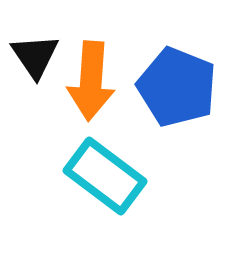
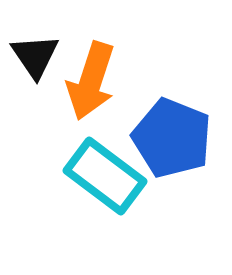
orange arrow: rotated 14 degrees clockwise
blue pentagon: moved 5 px left, 51 px down
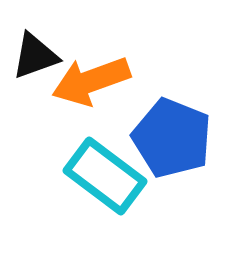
black triangle: rotated 44 degrees clockwise
orange arrow: rotated 52 degrees clockwise
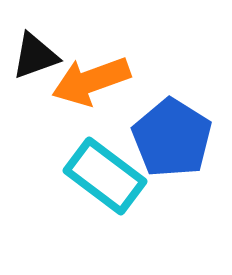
blue pentagon: rotated 10 degrees clockwise
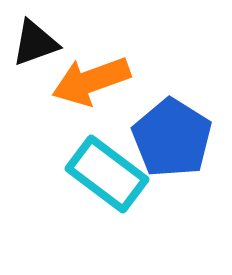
black triangle: moved 13 px up
cyan rectangle: moved 2 px right, 2 px up
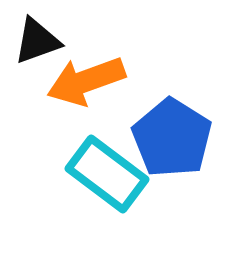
black triangle: moved 2 px right, 2 px up
orange arrow: moved 5 px left
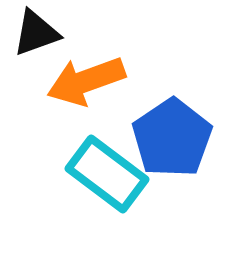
black triangle: moved 1 px left, 8 px up
blue pentagon: rotated 6 degrees clockwise
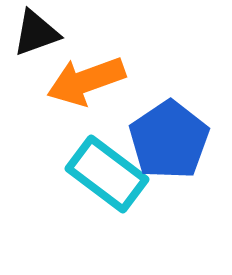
blue pentagon: moved 3 px left, 2 px down
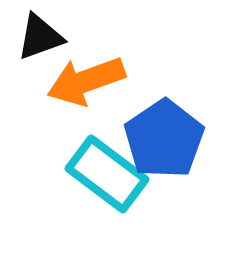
black triangle: moved 4 px right, 4 px down
blue pentagon: moved 5 px left, 1 px up
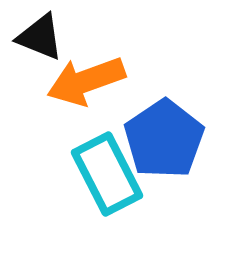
black triangle: rotated 42 degrees clockwise
cyan rectangle: rotated 26 degrees clockwise
